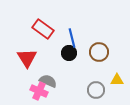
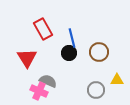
red rectangle: rotated 25 degrees clockwise
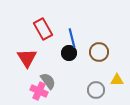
gray semicircle: rotated 30 degrees clockwise
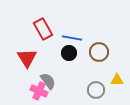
blue line: rotated 66 degrees counterclockwise
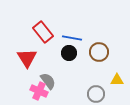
red rectangle: moved 3 px down; rotated 10 degrees counterclockwise
gray circle: moved 4 px down
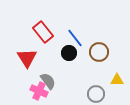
blue line: moved 3 px right; rotated 42 degrees clockwise
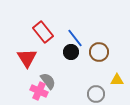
black circle: moved 2 px right, 1 px up
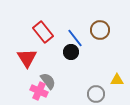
brown circle: moved 1 px right, 22 px up
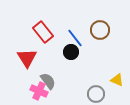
yellow triangle: rotated 24 degrees clockwise
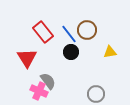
brown circle: moved 13 px left
blue line: moved 6 px left, 4 px up
yellow triangle: moved 7 px left, 28 px up; rotated 32 degrees counterclockwise
